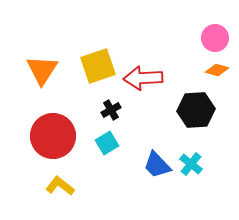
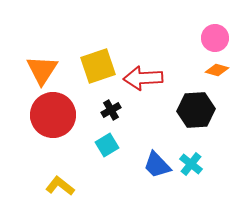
red circle: moved 21 px up
cyan square: moved 2 px down
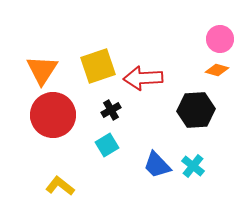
pink circle: moved 5 px right, 1 px down
cyan cross: moved 2 px right, 2 px down
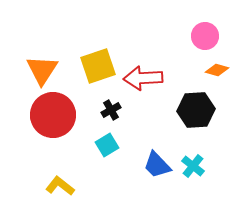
pink circle: moved 15 px left, 3 px up
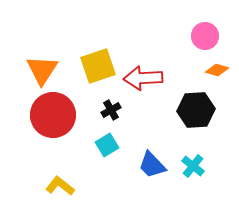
blue trapezoid: moved 5 px left
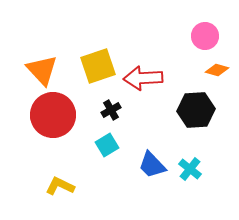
orange triangle: rotated 16 degrees counterclockwise
cyan cross: moved 3 px left, 3 px down
yellow L-shape: rotated 12 degrees counterclockwise
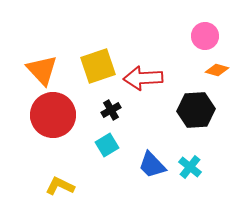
cyan cross: moved 2 px up
